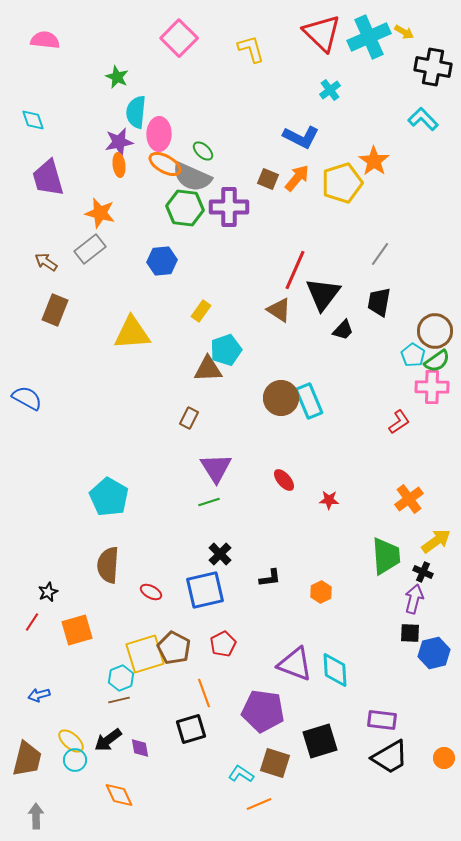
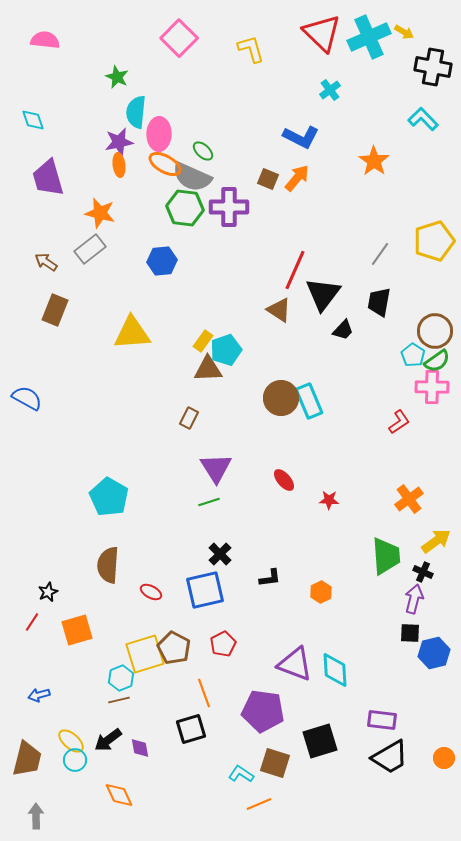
yellow pentagon at (342, 183): moved 92 px right, 58 px down
yellow rectangle at (201, 311): moved 2 px right, 30 px down
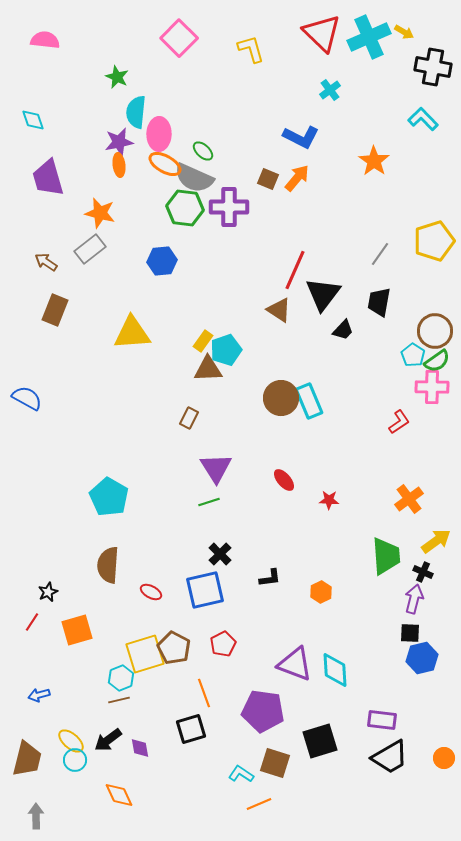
gray semicircle at (192, 177): moved 2 px right, 1 px down
blue hexagon at (434, 653): moved 12 px left, 5 px down
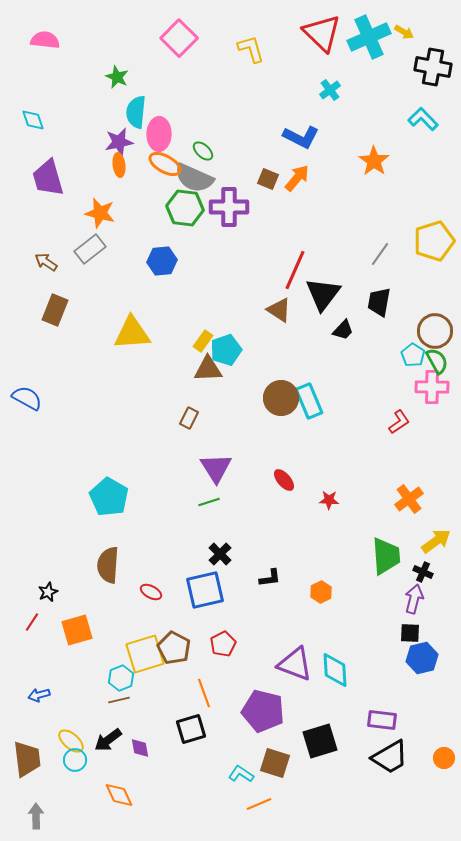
green semicircle at (437, 361): rotated 84 degrees counterclockwise
purple pentagon at (263, 711): rotated 6 degrees clockwise
brown trapezoid at (27, 759): rotated 21 degrees counterclockwise
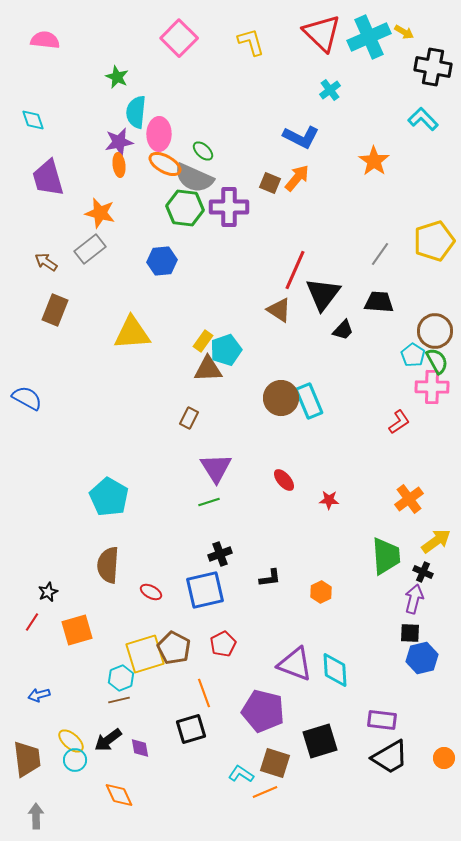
yellow L-shape at (251, 49): moved 7 px up
brown square at (268, 179): moved 2 px right, 4 px down
black trapezoid at (379, 302): rotated 84 degrees clockwise
black cross at (220, 554): rotated 25 degrees clockwise
orange line at (259, 804): moved 6 px right, 12 px up
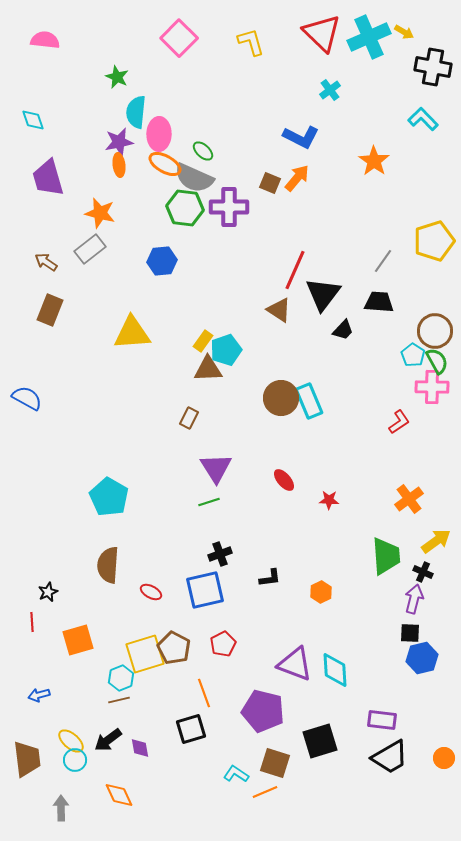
gray line at (380, 254): moved 3 px right, 7 px down
brown rectangle at (55, 310): moved 5 px left
red line at (32, 622): rotated 36 degrees counterclockwise
orange square at (77, 630): moved 1 px right, 10 px down
cyan L-shape at (241, 774): moved 5 px left
gray arrow at (36, 816): moved 25 px right, 8 px up
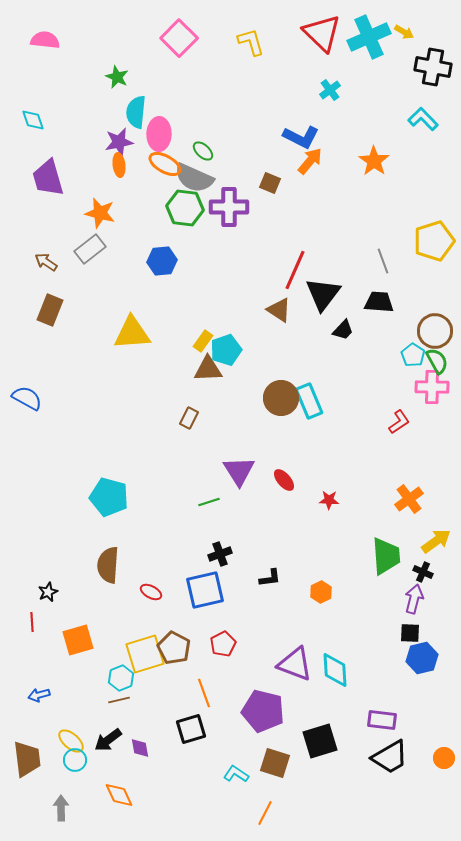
orange arrow at (297, 178): moved 13 px right, 17 px up
gray line at (383, 261): rotated 55 degrees counterclockwise
purple triangle at (216, 468): moved 23 px right, 3 px down
cyan pentagon at (109, 497): rotated 15 degrees counterclockwise
orange line at (265, 792): moved 21 px down; rotated 40 degrees counterclockwise
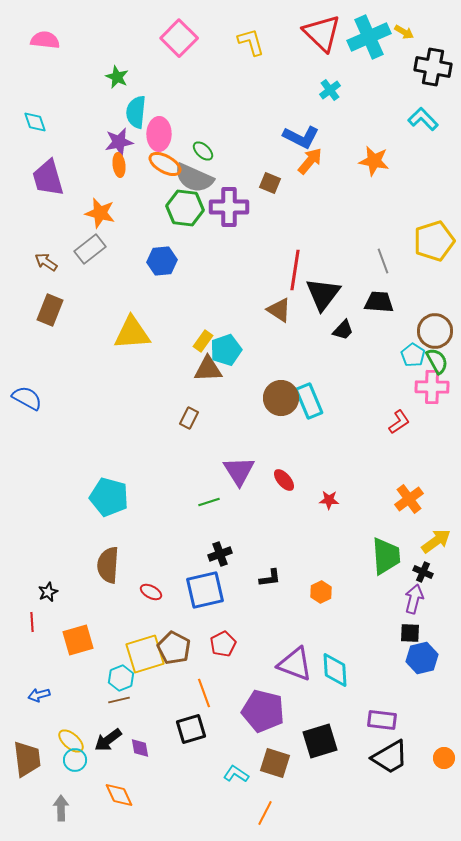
cyan diamond at (33, 120): moved 2 px right, 2 px down
orange star at (374, 161): rotated 24 degrees counterclockwise
red line at (295, 270): rotated 15 degrees counterclockwise
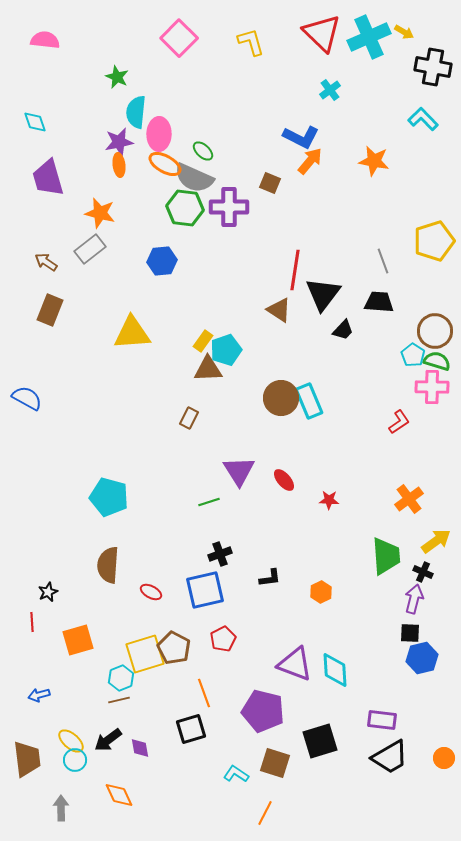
green semicircle at (437, 361): rotated 44 degrees counterclockwise
red pentagon at (223, 644): moved 5 px up
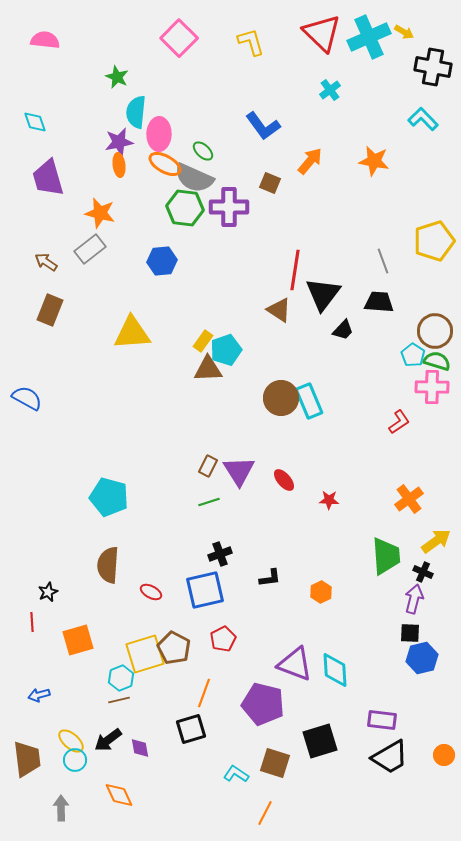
blue L-shape at (301, 137): moved 38 px left, 11 px up; rotated 27 degrees clockwise
brown rectangle at (189, 418): moved 19 px right, 48 px down
orange line at (204, 693): rotated 40 degrees clockwise
purple pentagon at (263, 711): moved 7 px up
orange circle at (444, 758): moved 3 px up
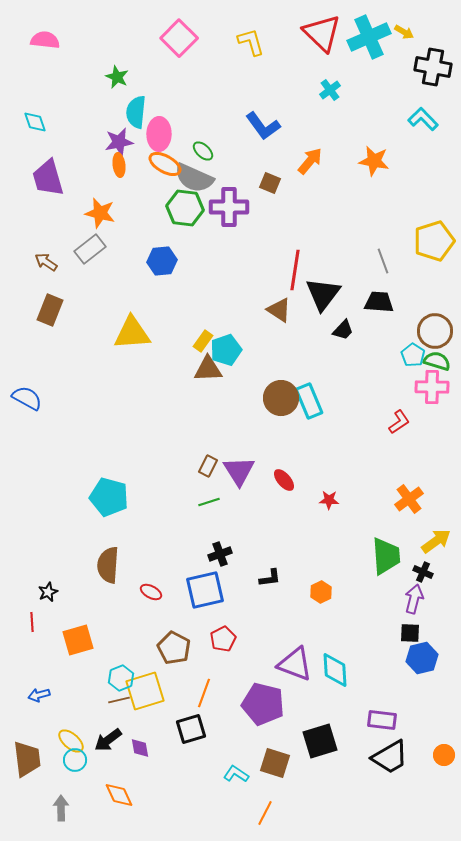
yellow square at (145, 654): moved 37 px down
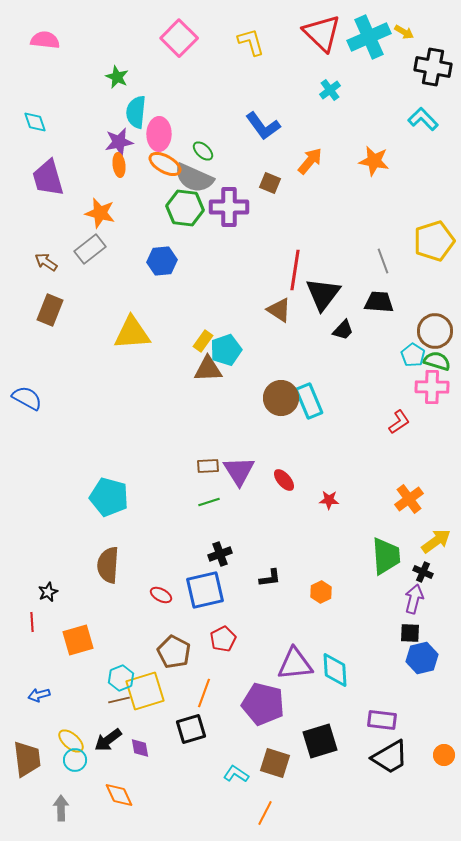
brown rectangle at (208, 466): rotated 60 degrees clockwise
red ellipse at (151, 592): moved 10 px right, 3 px down
brown pentagon at (174, 648): moved 4 px down
purple triangle at (295, 664): rotated 27 degrees counterclockwise
